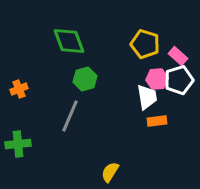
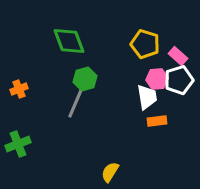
gray line: moved 6 px right, 14 px up
green cross: rotated 15 degrees counterclockwise
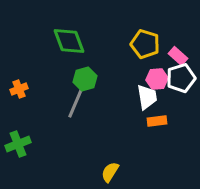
white pentagon: moved 2 px right, 2 px up
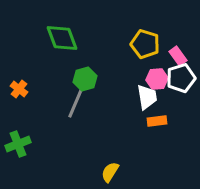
green diamond: moved 7 px left, 3 px up
pink rectangle: rotated 12 degrees clockwise
orange cross: rotated 30 degrees counterclockwise
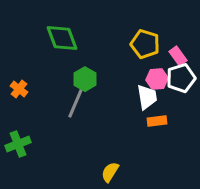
green hexagon: rotated 15 degrees counterclockwise
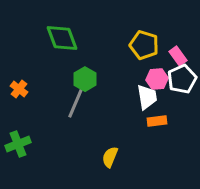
yellow pentagon: moved 1 px left, 1 px down
white pentagon: moved 1 px right, 1 px down; rotated 8 degrees counterclockwise
yellow semicircle: moved 15 px up; rotated 10 degrees counterclockwise
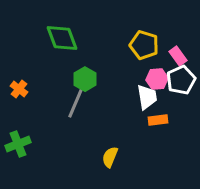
white pentagon: moved 1 px left, 1 px down
orange rectangle: moved 1 px right, 1 px up
